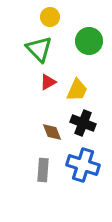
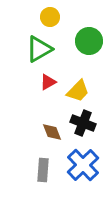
green triangle: rotated 44 degrees clockwise
yellow trapezoid: moved 1 px right, 1 px down; rotated 20 degrees clockwise
blue cross: rotated 28 degrees clockwise
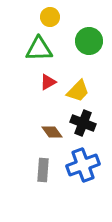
green triangle: rotated 28 degrees clockwise
brown diamond: rotated 15 degrees counterclockwise
blue cross: rotated 24 degrees clockwise
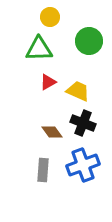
yellow trapezoid: rotated 110 degrees counterclockwise
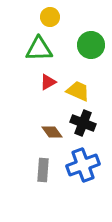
green circle: moved 2 px right, 4 px down
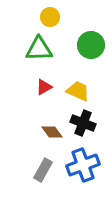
red triangle: moved 4 px left, 5 px down
gray rectangle: rotated 25 degrees clockwise
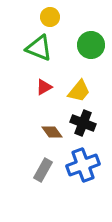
green triangle: moved 1 px up; rotated 24 degrees clockwise
yellow trapezoid: moved 1 px right; rotated 105 degrees clockwise
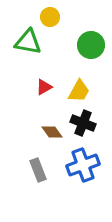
green triangle: moved 11 px left, 6 px up; rotated 12 degrees counterclockwise
yellow trapezoid: rotated 10 degrees counterclockwise
gray rectangle: moved 5 px left; rotated 50 degrees counterclockwise
